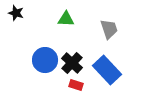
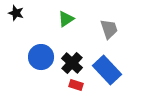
green triangle: rotated 36 degrees counterclockwise
blue circle: moved 4 px left, 3 px up
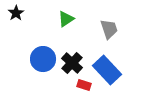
black star: rotated 21 degrees clockwise
blue circle: moved 2 px right, 2 px down
red rectangle: moved 8 px right
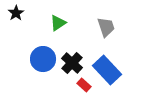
green triangle: moved 8 px left, 4 px down
gray trapezoid: moved 3 px left, 2 px up
red rectangle: rotated 24 degrees clockwise
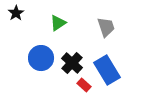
blue circle: moved 2 px left, 1 px up
blue rectangle: rotated 12 degrees clockwise
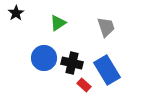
blue circle: moved 3 px right
black cross: rotated 30 degrees counterclockwise
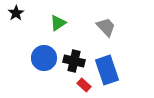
gray trapezoid: rotated 25 degrees counterclockwise
black cross: moved 2 px right, 2 px up
blue rectangle: rotated 12 degrees clockwise
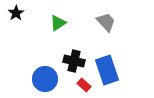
gray trapezoid: moved 5 px up
blue circle: moved 1 px right, 21 px down
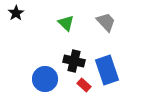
green triangle: moved 8 px right; rotated 42 degrees counterclockwise
